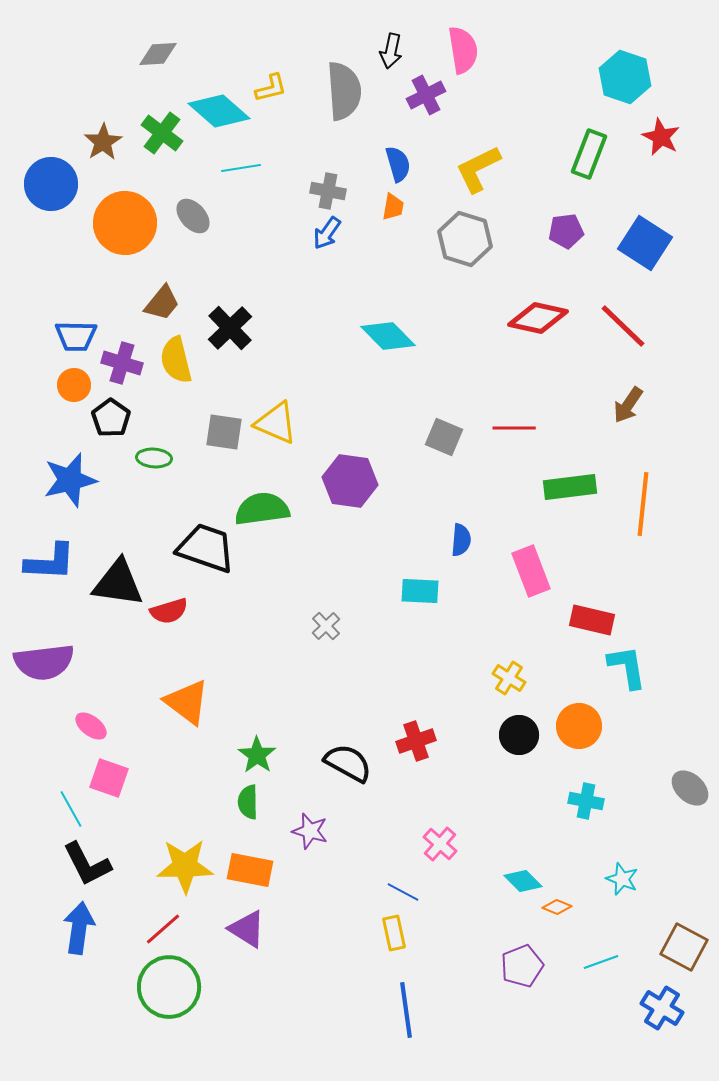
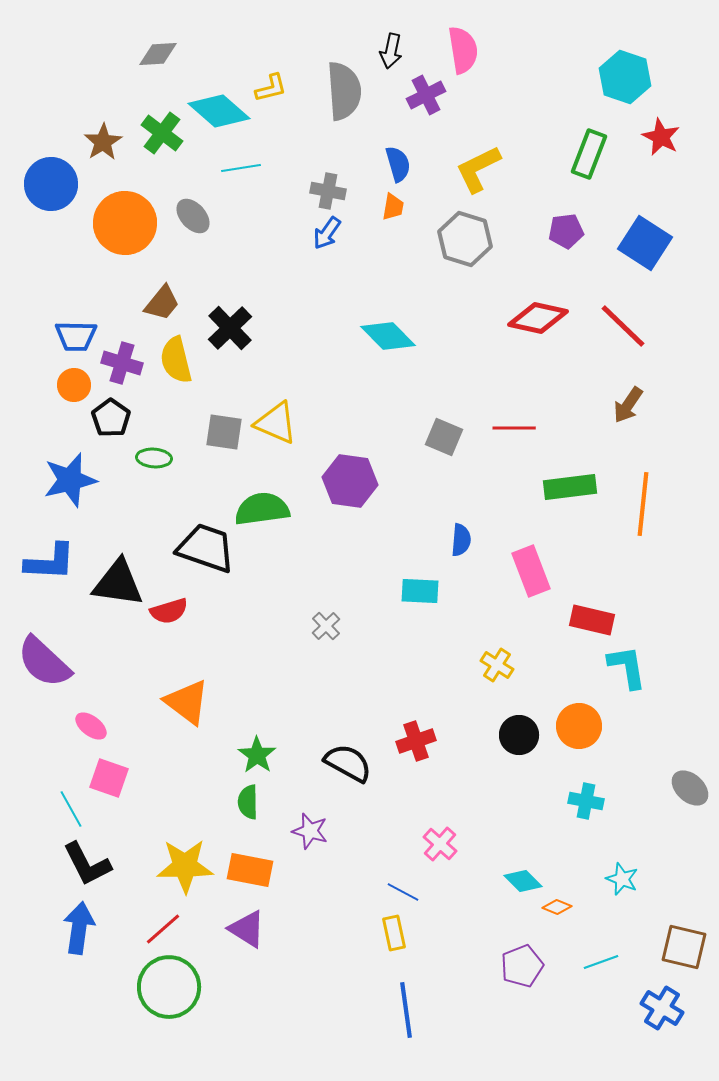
purple semicircle at (44, 662): rotated 50 degrees clockwise
yellow cross at (509, 678): moved 12 px left, 13 px up
brown square at (684, 947): rotated 15 degrees counterclockwise
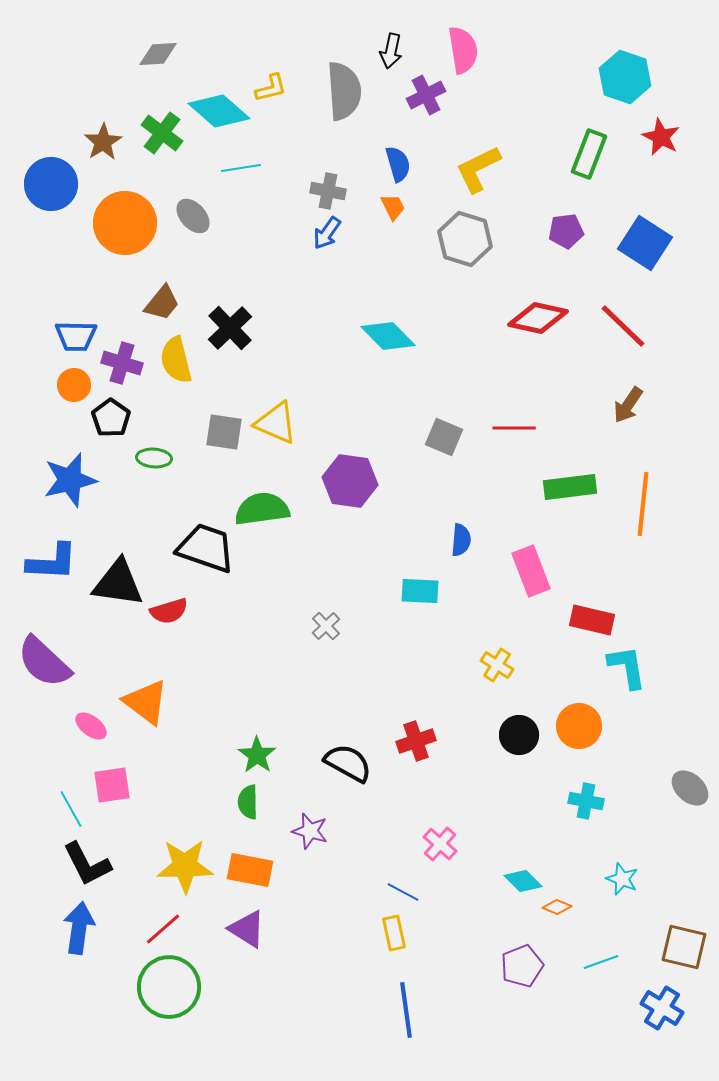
orange trapezoid at (393, 207): rotated 36 degrees counterclockwise
blue L-shape at (50, 562): moved 2 px right
orange triangle at (187, 702): moved 41 px left
pink square at (109, 778): moved 3 px right, 7 px down; rotated 27 degrees counterclockwise
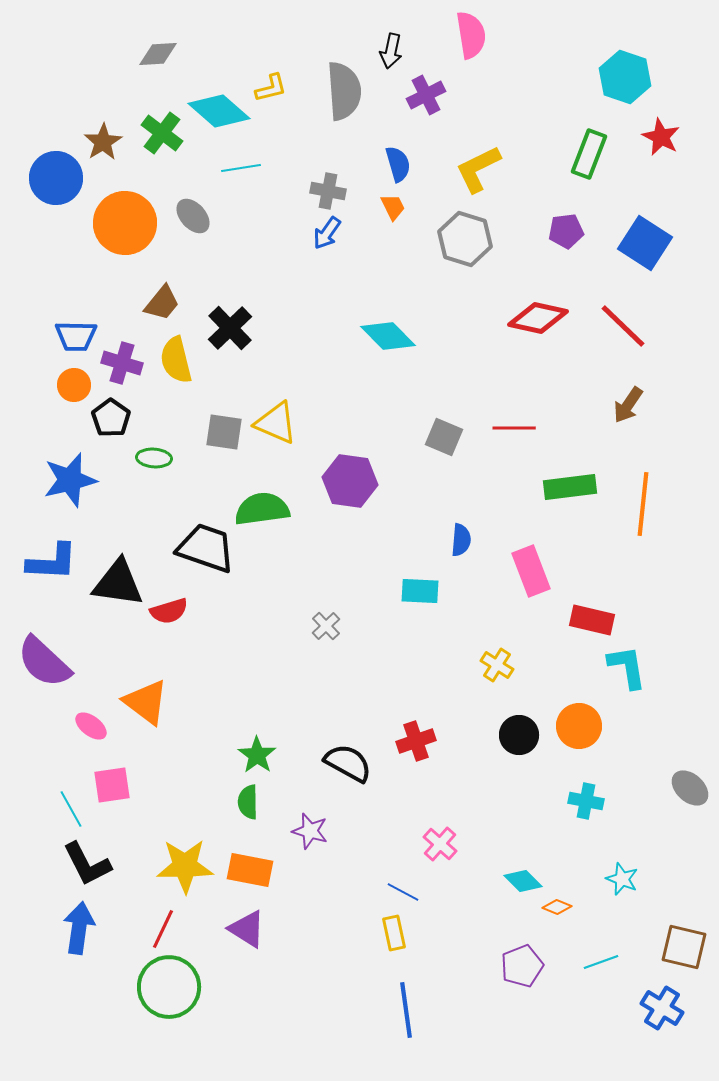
pink semicircle at (463, 50): moved 8 px right, 15 px up
blue circle at (51, 184): moved 5 px right, 6 px up
red line at (163, 929): rotated 24 degrees counterclockwise
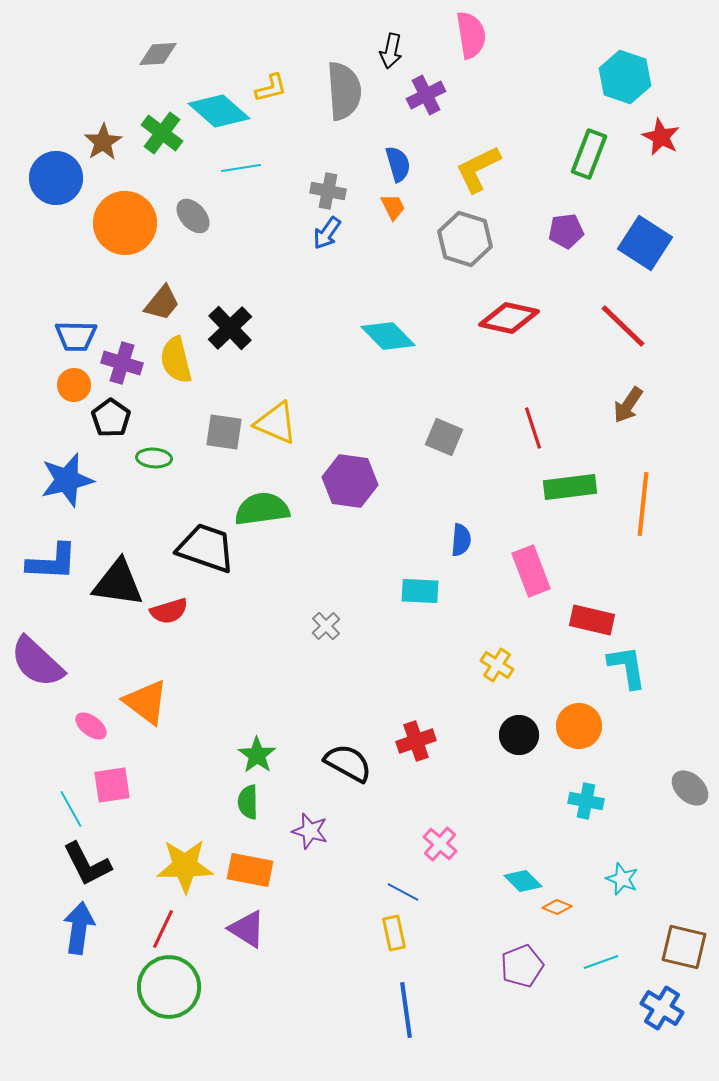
red diamond at (538, 318): moved 29 px left
red line at (514, 428): moved 19 px right; rotated 72 degrees clockwise
blue star at (70, 480): moved 3 px left
purple semicircle at (44, 662): moved 7 px left
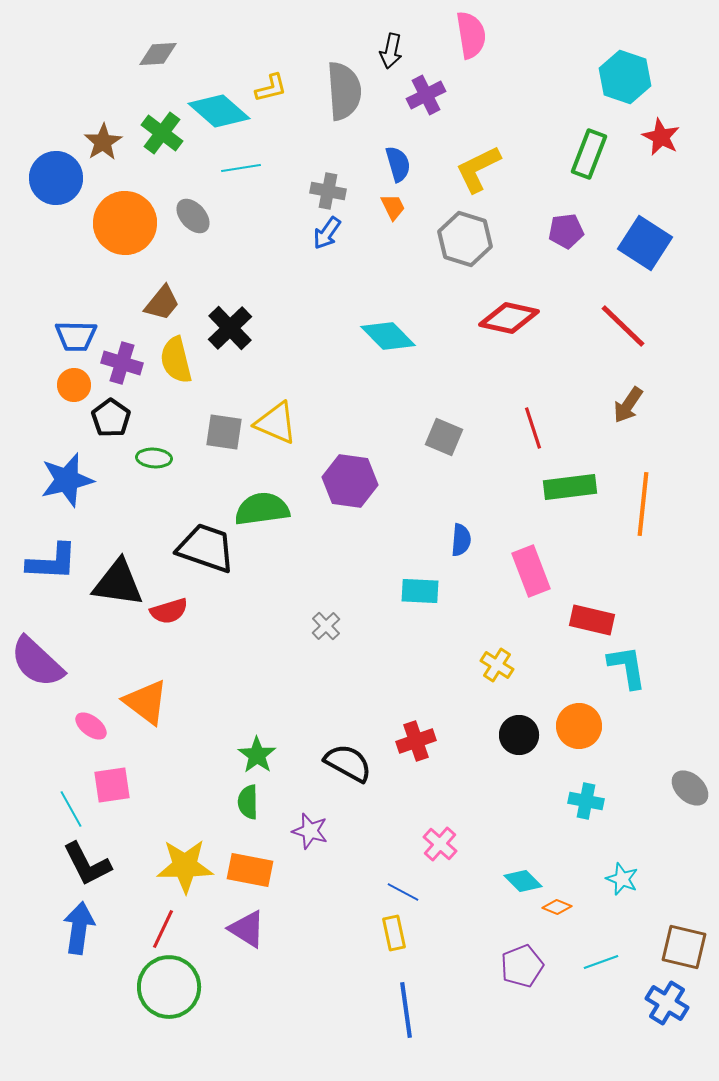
blue cross at (662, 1008): moved 5 px right, 5 px up
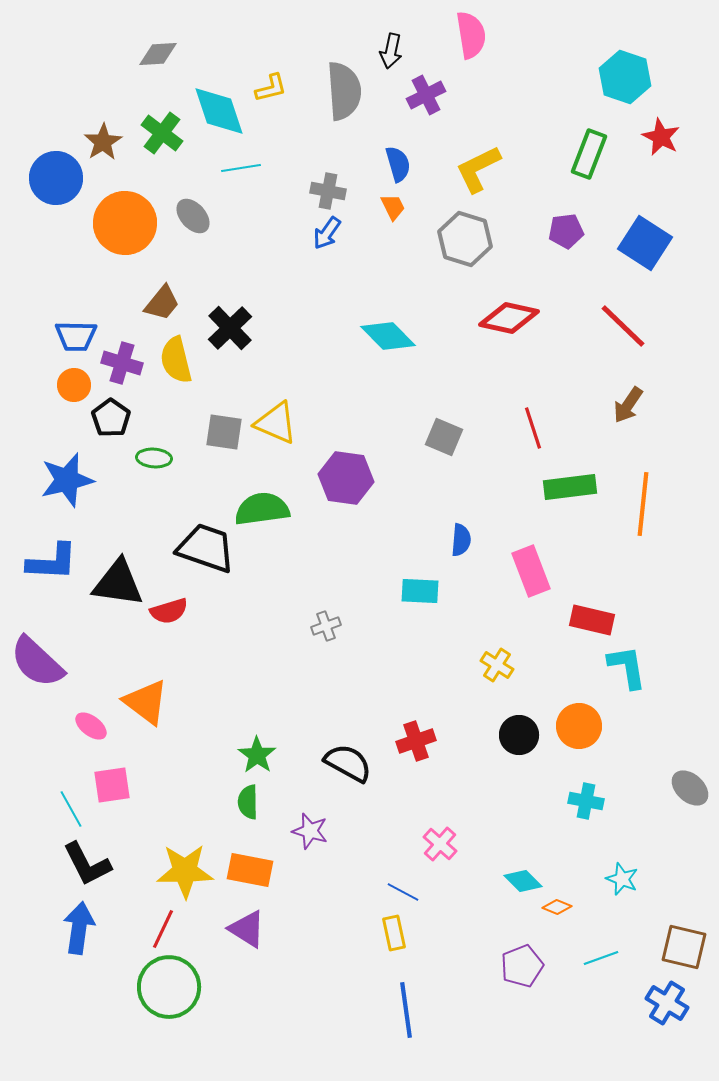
cyan diamond at (219, 111): rotated 30 degrees clockwise
purple hexagon at (350, 481): moved 4 px left, 3 px up
gray cross at (326, 626): rotated 24 degrees clockwise
yellow star at (185, 866): moved 5 px down
cyan line at (601, 962): moved 4 px up
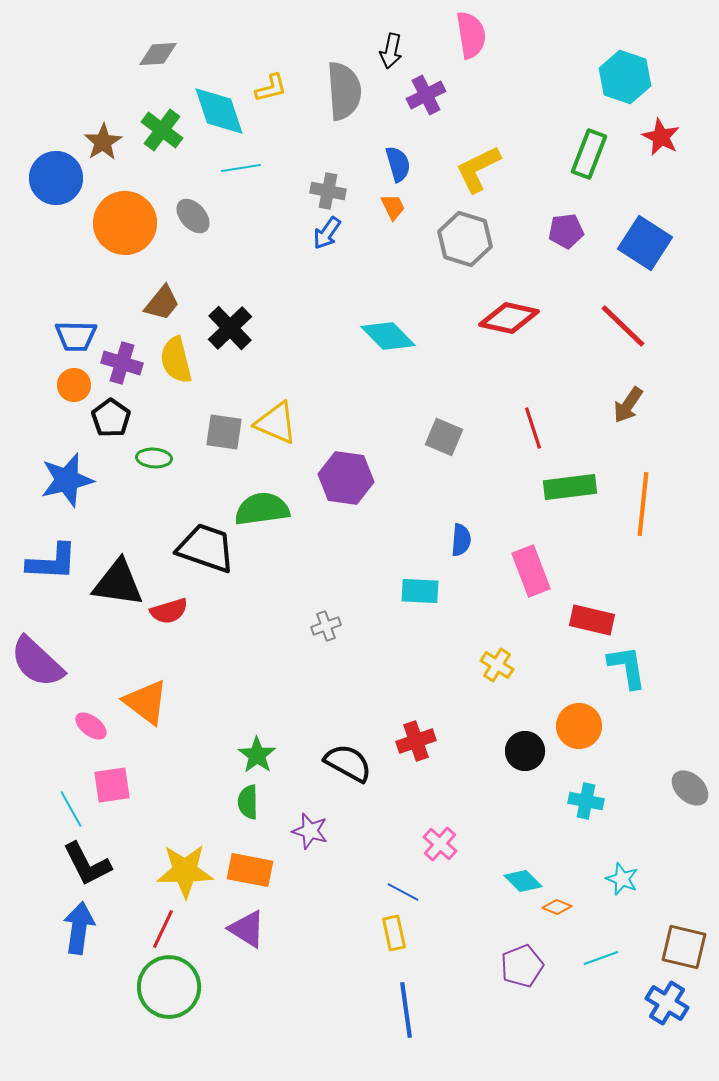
green cross at (162, 133): moved 3 px up
black circle at (519, 735): moved 6 px right, 16 px down
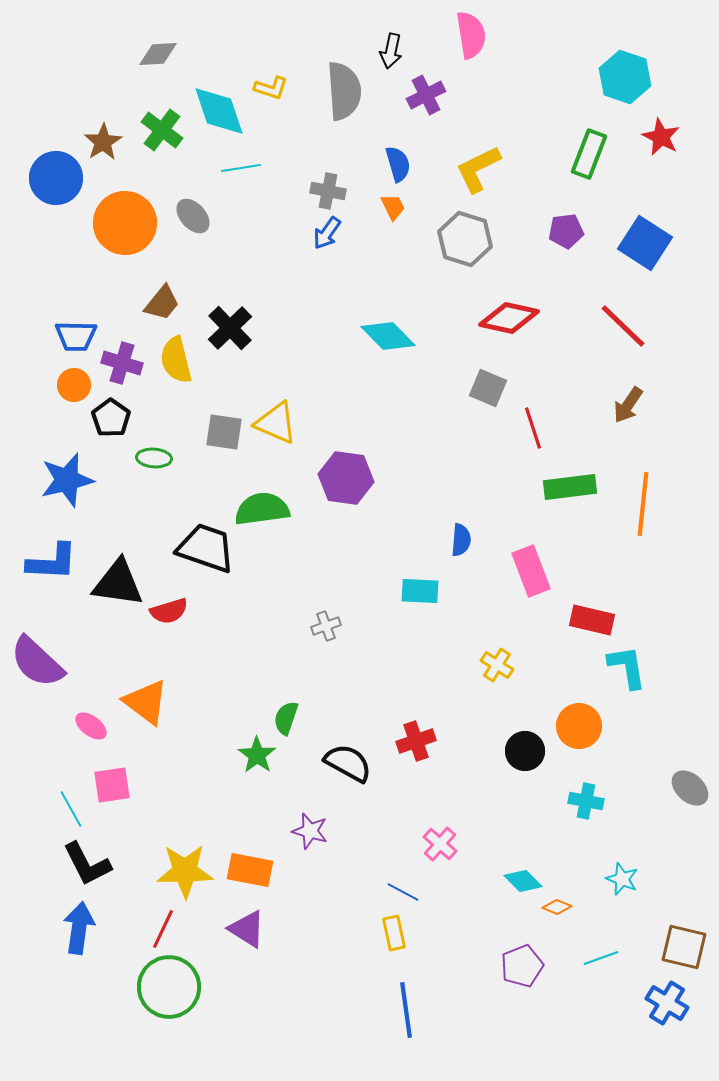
yellow L-shape at (271, 88): rotated 32 degrees clockwise
gray square at (444, 437): moved 44 px right, 49 px up
green semicircle at (248, 802): moved 38 px right, 84 px up; rotated 20 degrees clockwise
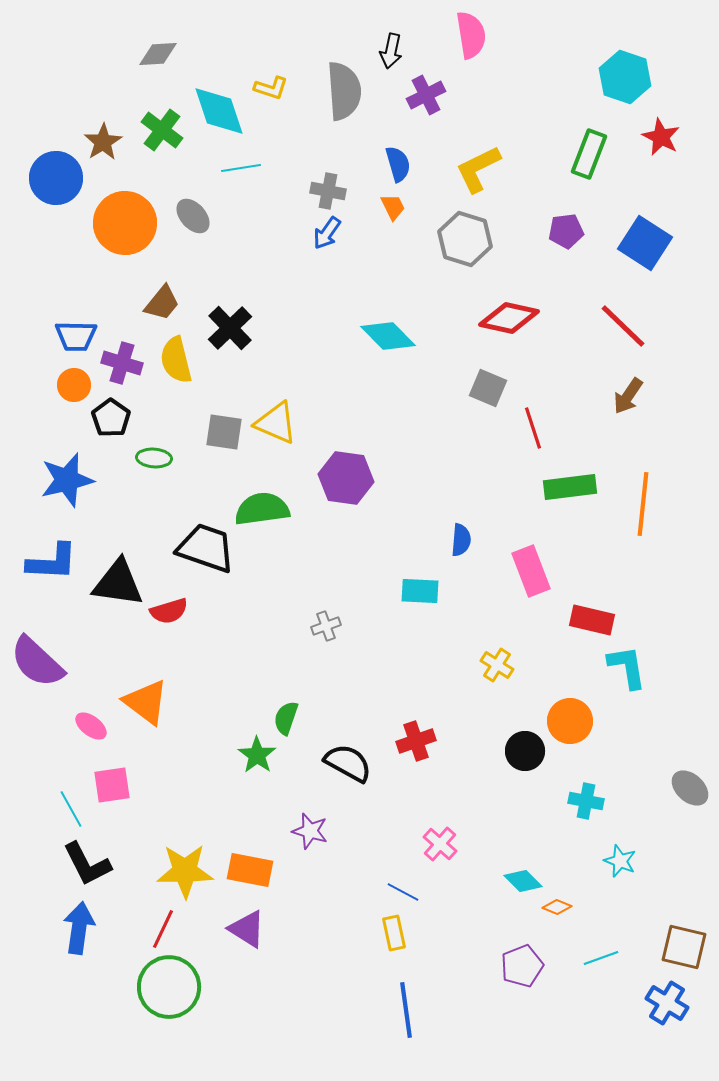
brown arrow at (628, 405): moved 9 px up
orange circle at (579, 726): moved 9 px left, 5 px up
cyan star at (622, 879): moved 2 px left, 18 px up
